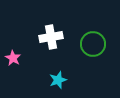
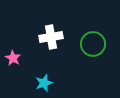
cyan star: moved 14 px left, 3 px down
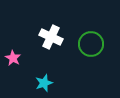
white cross: rotated 35 degrees clockwise
green circle: moved 2 px left
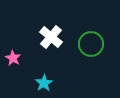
white cross: rotated 15 degrees clockwise
cyan star: rotated 12 degrees counterclockwise
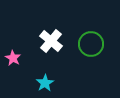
white cross: moved 4 px down
cyan star: moved 1 px right
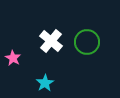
green circle: moved 4 px left, 2 px up
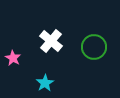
green circle: moved 7 px right, 5 px down
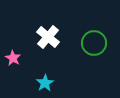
white cross: moved 3 px left, 4 px up
green circle: moved 4 px up
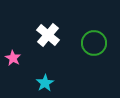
white cross: moved 2 px up
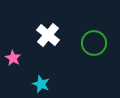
cyan star: moved 4 px left, 1 px down; rotated 18 degrees counterclockwise
